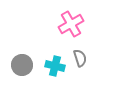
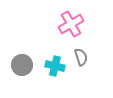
gray semicircle: moved 1 px right, 1 px up
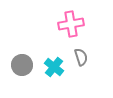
pink cross: rotated 20 degrees clockwise
cyan cross: moved 1 px left, 1 px down; rotated 24 degrees clockwise
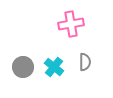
gray semicircle: moved 4 px right, 5 px down; rotated 18 degrees clockwise
gray circle: moved 1 px right, 2 px down
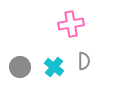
gray semicircle: moved 1 px left, 1 px up
gray circle: moved 3 px left
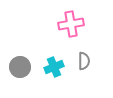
cyan cross: rotated 30 degrees clockwise
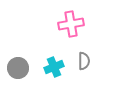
gray circle: moved 2 px left, 1 px down
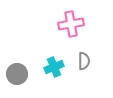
gray circle: moved 1 px left, 6 px down
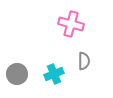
pink cross: rotated 25 degrees clockwise
cyan cross: moved 7 px down
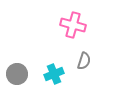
pink cross: moved 2 px right, 1 px down
gray semicircle: rotated 18 degrees clockwise
